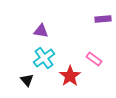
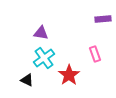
purple triangle: moved 2 px down
pink rectangle: moved 1 px right, 5 px up; rotated 35 degrees clockwise
red star: moved 1 px left, 1 px up
black triangle: rotated 24 degrees counterclockwise
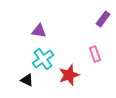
purple rectangle: rotated 49 degrees counterclockwise
purple triangle: moved 2 px left, 2 px up
cyan cross: moved 1 px left, 1 px down
red star: rotated 15 degrees clockwise
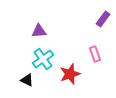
purple triangle: rotated 14 degrees counterclockwise
red star: moved 1 px right, 1 px up
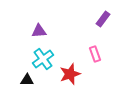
black triangle: rotated 24 degrees counterclockwise
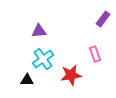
red star: moved 1 px right, 1 px down; rotated 10 degrees clockwise
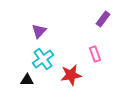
purple triangle: rotated 42 degrees counterclockwise
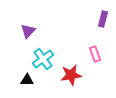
purple rectangle: rotated 21 degrees counterclockwise
purple triangle: moved 11 px left
